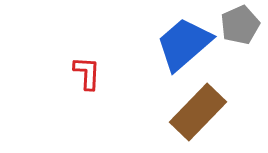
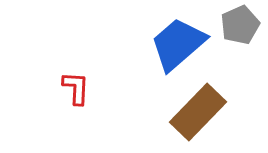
blue trapezoid: moved 6 px left
red L-shape: moved 11 px left, 15 px down
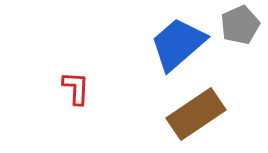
brown rectangle: moved 2 px left, 2 px down; rotated 12 degrees clockwise
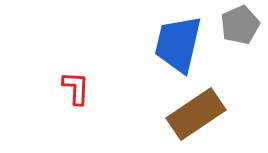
blue trapezoid: rotated 36 degrees counterclockwise
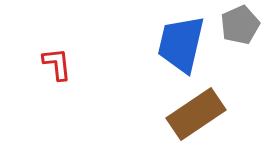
blue trapezoid: moved 3 px right
red L-shape: moved 19 px left, 24 px up; rotated 9 degrees counterclockwise
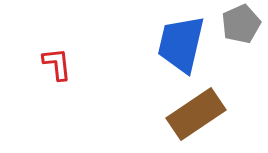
gray pentagon: moved 1 px right, 1 px up
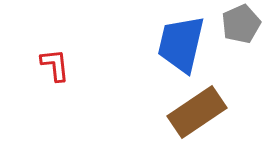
red L-shape: moved 2 px left, 1 px down
brown rectangle: moved 1 px right, 2 px up
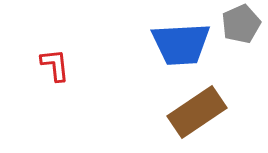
blue trapezoid: rotated 106 degrees counterclockwise
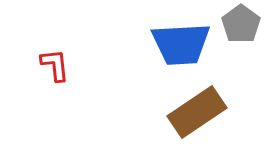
gray pentagon: rotated 12 degrees counterclockwise
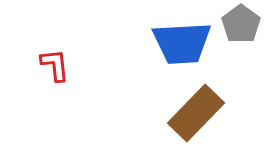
blue trapezoid: moved 1 px right, 1 px up
brown rectangle: moved 1 px left, 1 px down; rotated 12 degrees counterclockwise
